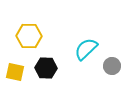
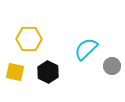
yellow hexagon: moved 3 px down
black hexagon: moved 2 px right, 4 px down; rotated 25 degrees clockwise
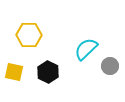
yellow hexagon: moved 4 px up
gray circle: moved 2 px left
yellow square: moved 1 px left
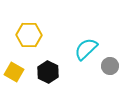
yellow square: rotated 18 degrees clockwise
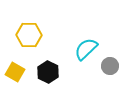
yellow square: moved 1 px right
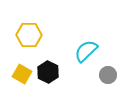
cyan semicircle: moved 2 px down
gray circle: moved 2 px left, 9 px down
yellow square: moved 7 px right, 2 px down
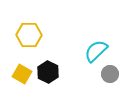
cyan semicircle: moved 10 px right
gray circle: moved 2 px right, 1 px up
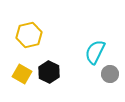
yellow hexagon: rotated 15 degrees counterclockwise
cyan semicircle: moved 1 px left, 1 px down; rotated 20 degrees counterclockwise
black hexagon: moved 1 px right
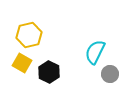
yellow square: moved 11 px up
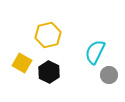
yellow hexagon: moved 19 px right
gray circle: moved 1 px left, 1 px down
